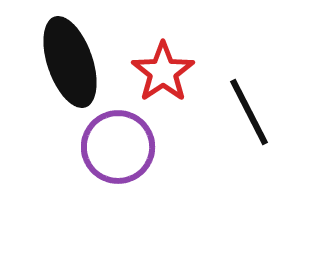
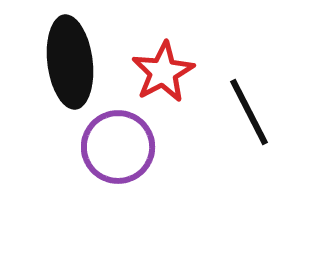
black ellipse: rotated 12 degrees clockwise
red star: rotated 6 degrees clockwise
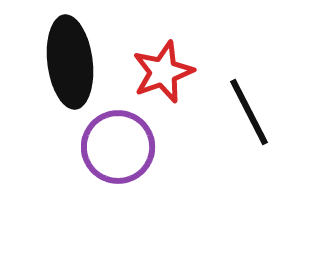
red star: rotated 8 degrees clockwise
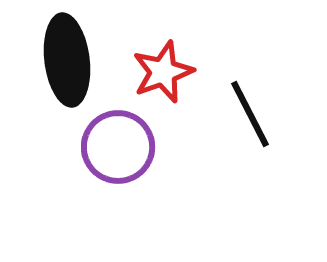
black ellipse: moved 3 px left, 2 px up
black line: moved 1 px right, 2 px down
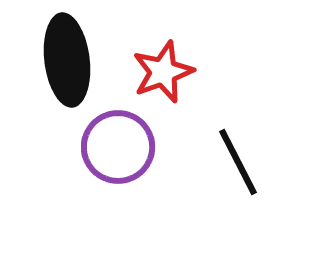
black line: moved 12 px left, 48 px down
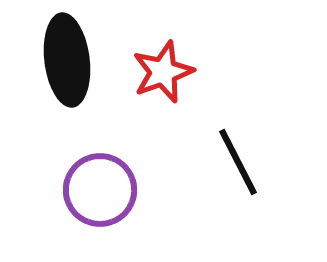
purple circle: moved 18 px left, 43 px down
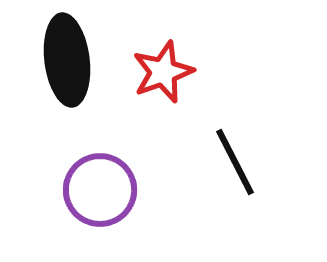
black line: moved 3 px left
